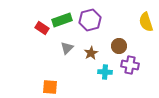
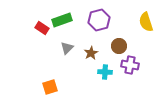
purple hexagon: moved 9 px right
orange square: rotated 21 degrees counterclockwise
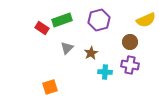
yellow semicircle: moved 2 px up; rotated 96 degrees counterclockwise
brown circle: moved 11 px right, 4 px up
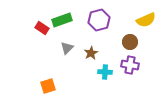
orange square: moved 2 px left, 1 px up
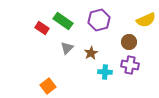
green rectangle: moved 1 px right, 1 px down; rotated 54 degrees clockwise
brown circle: moved 1 px left
orange square: rotated 21 degrees counterclockwise
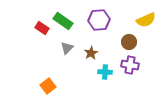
purple hexagon: rotated 10 degrees clockwise
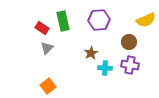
green rectangle: rotated 42 degrees clockwise
gray triangle: moved 20 px left
cyan cross: moved 4 px up
